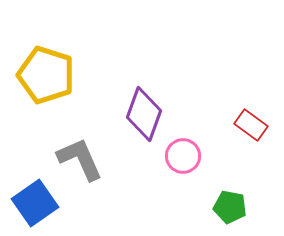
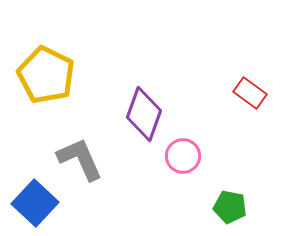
yellow pentagon: rotated 8 degrees clockwise
red rectangle: moved 1 px left, 32 px up
blue square: rotated 12 degrees counterclockwise
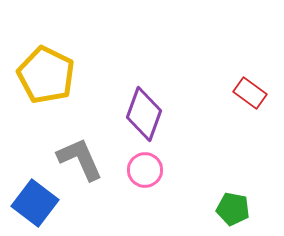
pink circle: moved 38 px left, 14 px down
blue square: rotated 6 degrees counterclockwise
green pentagon: moved 3 px right, 2 px down
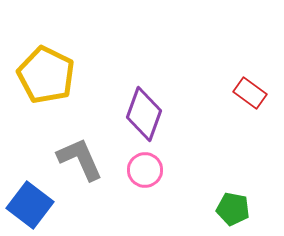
blue square: moved 5 px left, 2 px down
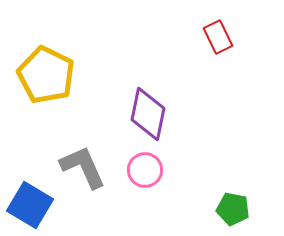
red rectangle: moved 32 px left, 56 px up; rotated 28 degrees clockwise
purple diamond: moved 4 px right; rotated 8 degrees counterclockwise
gray L-shape: moved 3 px right, 8 px down
blue square: rotated 6 degrees counterclockwise
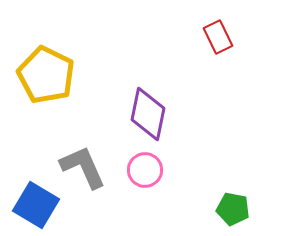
blue square: moved 6 px right
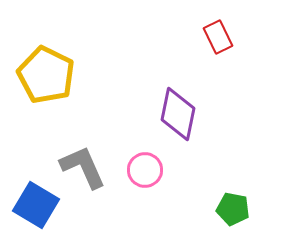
purple diamond: moved 30 px right
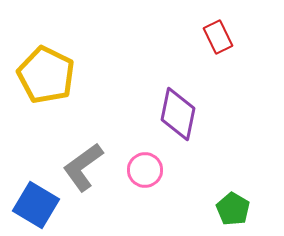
gray L-shape: rotated 102 degrees counterclockwise
green pentagon: rotated 20 degrees clockwise
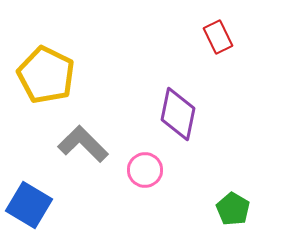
gray L-shape: moved 23 px up; rotated 81 degrees clockwise
blue square: moved 7 px left
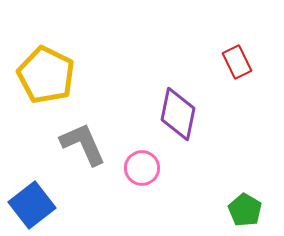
red rectangle: moved 19 px right, 25 px down
gray L-shape: rotated 21 degrees clockwise
pink circle: moved 3 px left, 2 px up
blue square: moved 3 px right; rotated 21 degrees clockwise
green pentagon: moved 12 px right, 1 px down
